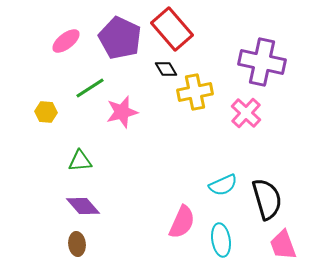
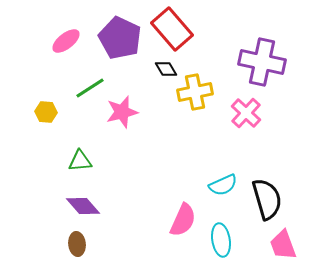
pink semicircle: moved 1 px right, 2 px up
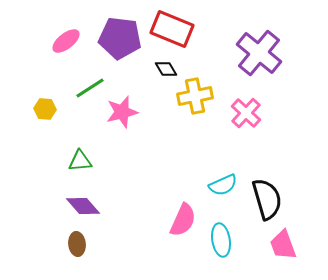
red rectangle: rotated 27 degrees counterclockwise
purple pentagon: rotated 18 degrees counterclockwise
purple cross: moved 3 px left, 9 px up; rotated 27 degrees clockwise
yellow cross: moved 4 px down
yellow hexagon: moved 1 px left, 3 px up
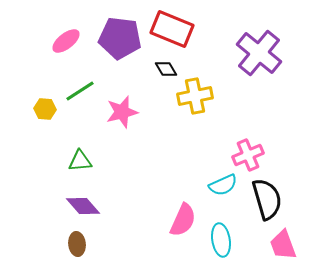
green line: moved 10 px left, 3 px down
pink cross: moved 2 px right, 42 px down; rotated 24 degrees clockwise
